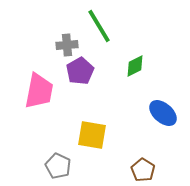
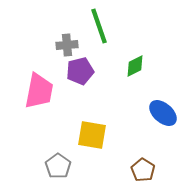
green line: rotated 12 degrees clockwise
purple pentagon: rotated 16 degrees clockwise
gray pentagon: rotated 10 degrees clockwise
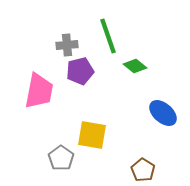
green line: moved 9 px right, 10 px down
green diamond: rotated 65 degrees clockwise
gray pentagon: moved 3 px right, 8 px up
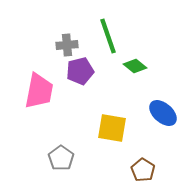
yellow square: moved 20 px right, 7 px up
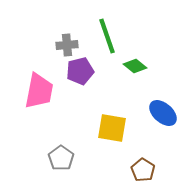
green line: moved 1 px left
